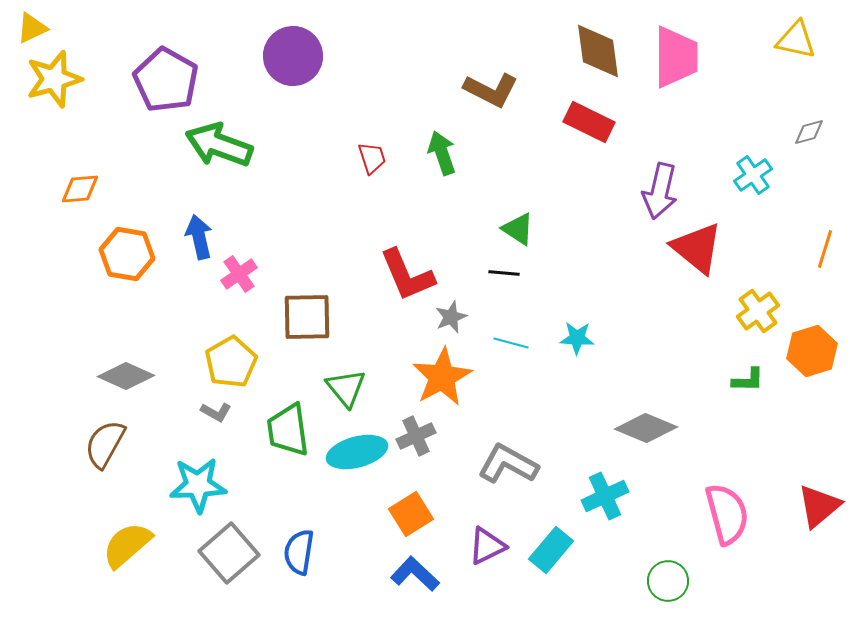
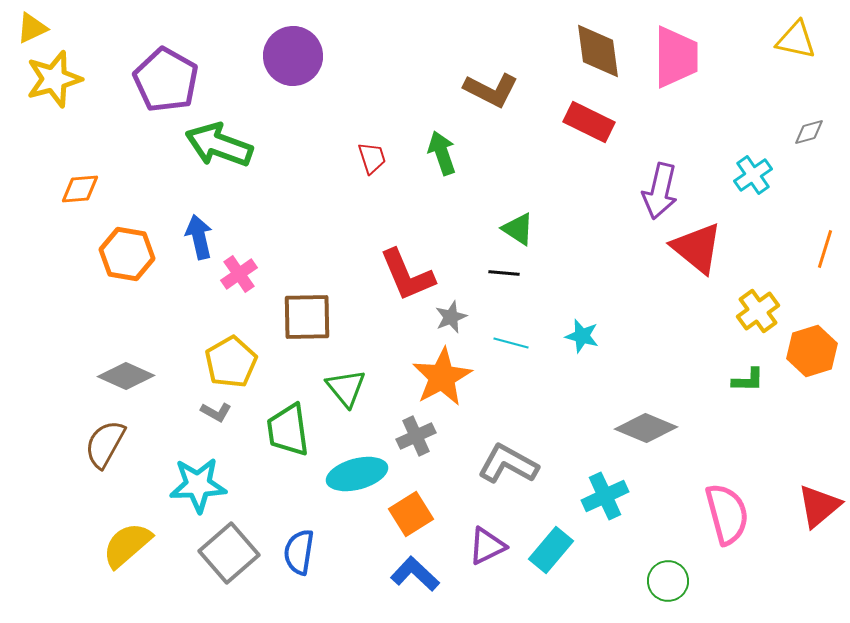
cyan star at (577, 338): moved 5 px right, 2 px up; rotated 12 degrees clockwise
cyan ellipse at (357, 452): moved 22 px down
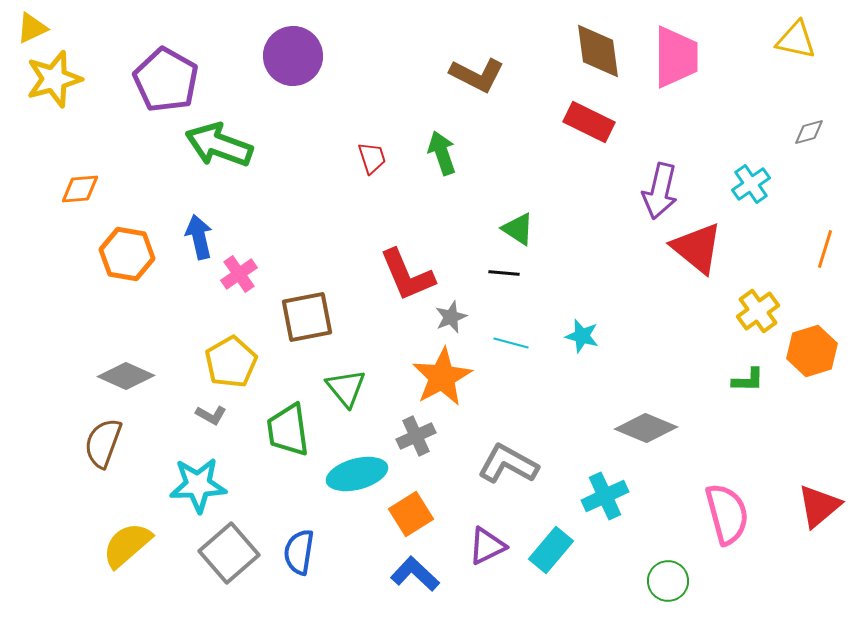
brown L-shape at (491, 90): moved 14 px left, 15 px up
cyan cross at (753, 175): moved 2 px left, 9 px down
brown square at (307, 317): rotated 10 degrees counterclockwise
gray L-shape at (216, 412): moved 5 px left, 3 px down
brown semicircle at (105, 444): moved 2 px left, 1 px up; rotated 9 degrees counterclockwise
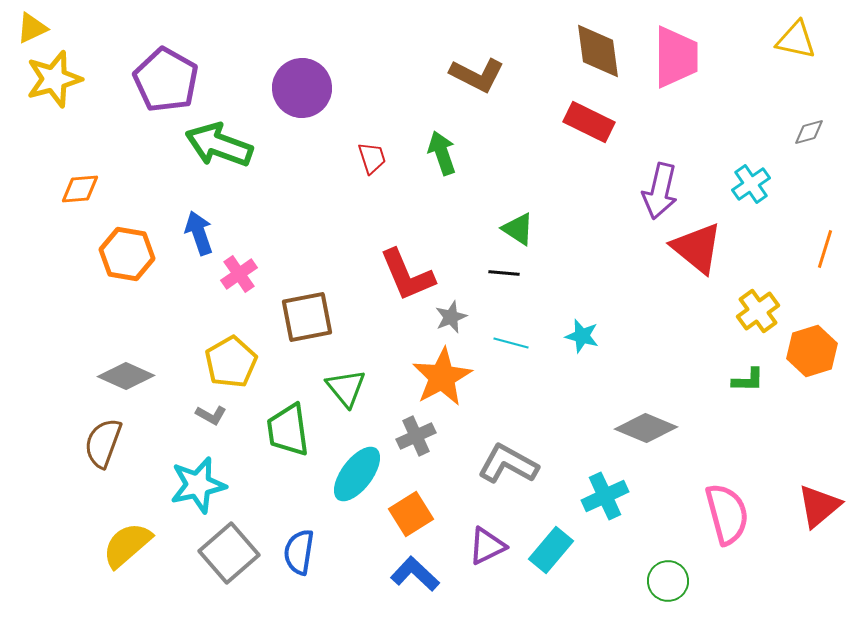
purple circle at (293, 56): moved 9 px right, 32 px down
blue arrow at (199, 237): moved 4 px up; rotated 6 degrees counterclockwise
cyan ellipse at (357, 474): rotated 38 degrees counterclockwise
cyan star at (198, 485): rotated 10 degrees counterclockwise
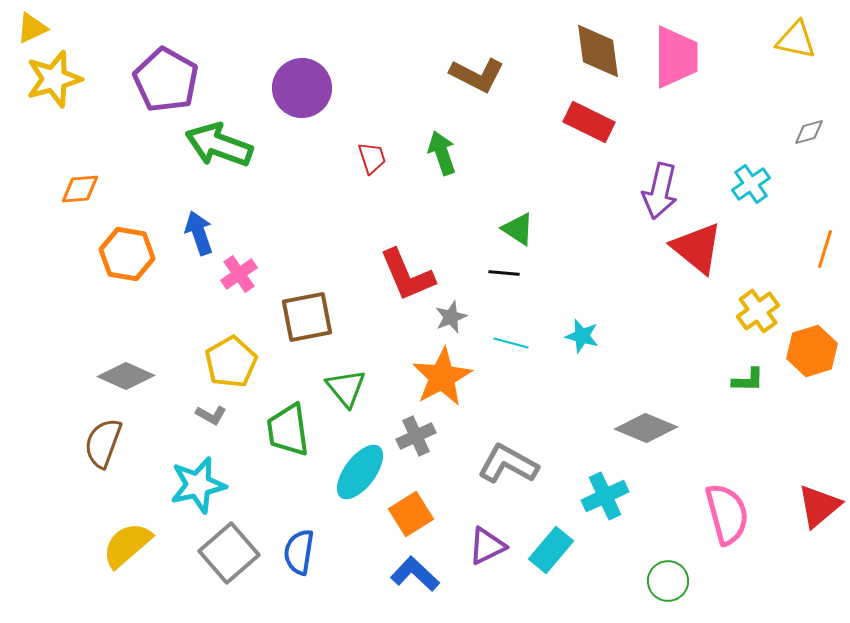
cyan ellipse at (357, 474): moved 3 px right, 2 px up
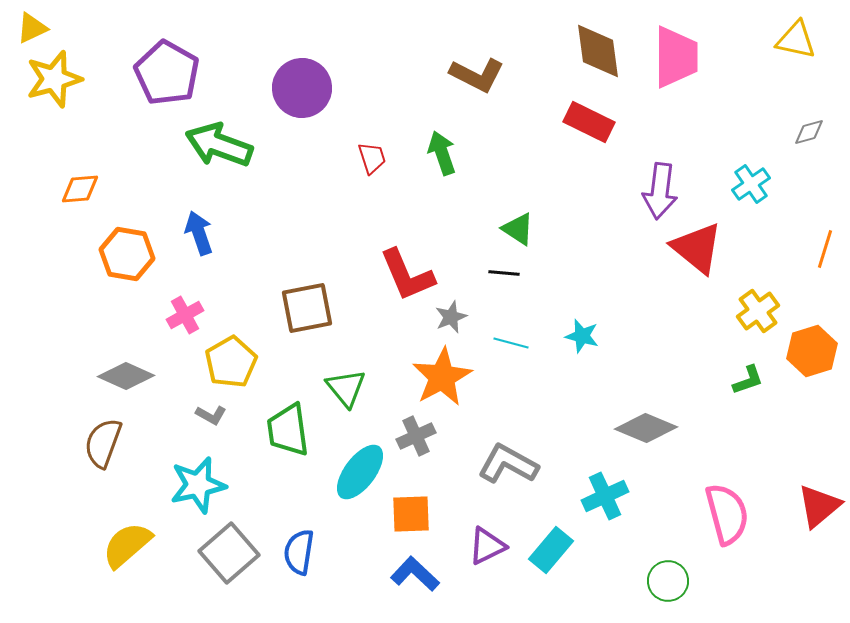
purple pentagon at (166, 80): moved 1 px right, 7 px up
purple arrow at (660, 191): rotated 6 degrees counterclockwise
pink cross at (239, 274): moved 54 px left, 41 px down; rotated 6 degrees clockwise
brown square at (307, 317): moved 9 px up
green L-shape at (748, 380): rotated 20 degrees counterclockwise
orange square at (411, 514): rotated 30 degrees clockwise
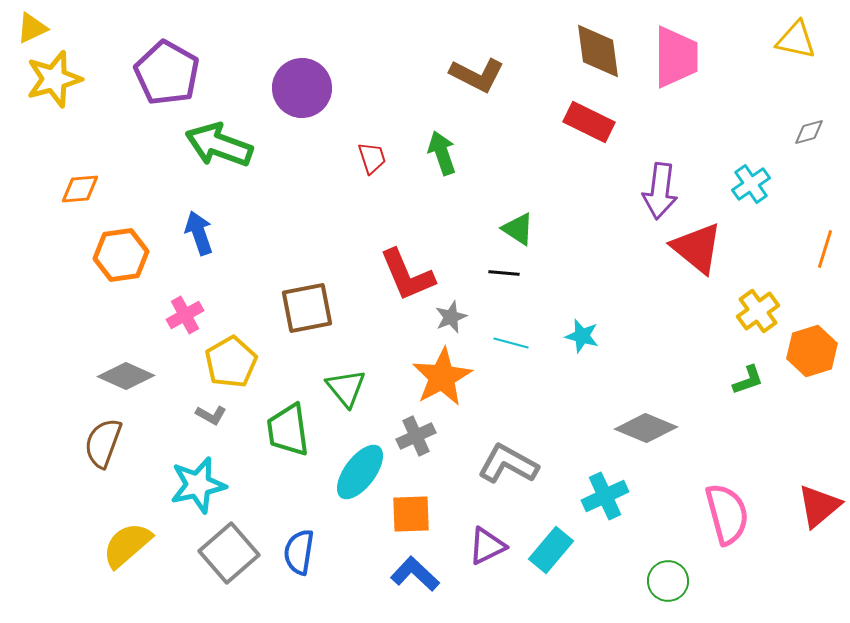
orange hexagon at (127, 254): moved 6 px left, 1 px down; rotated 18 degrees counterclockwise
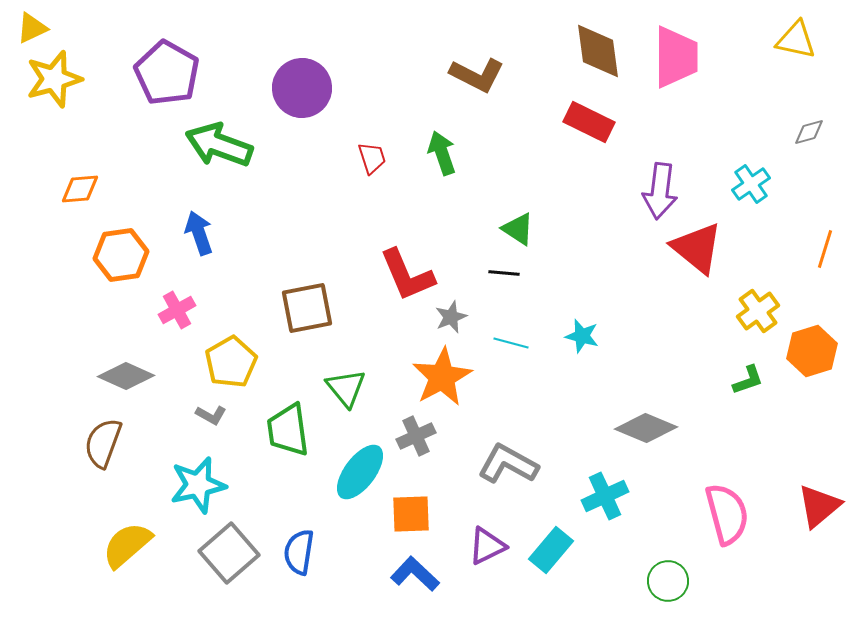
pink cross at (185, 315): moved 8 px left, 5 px up
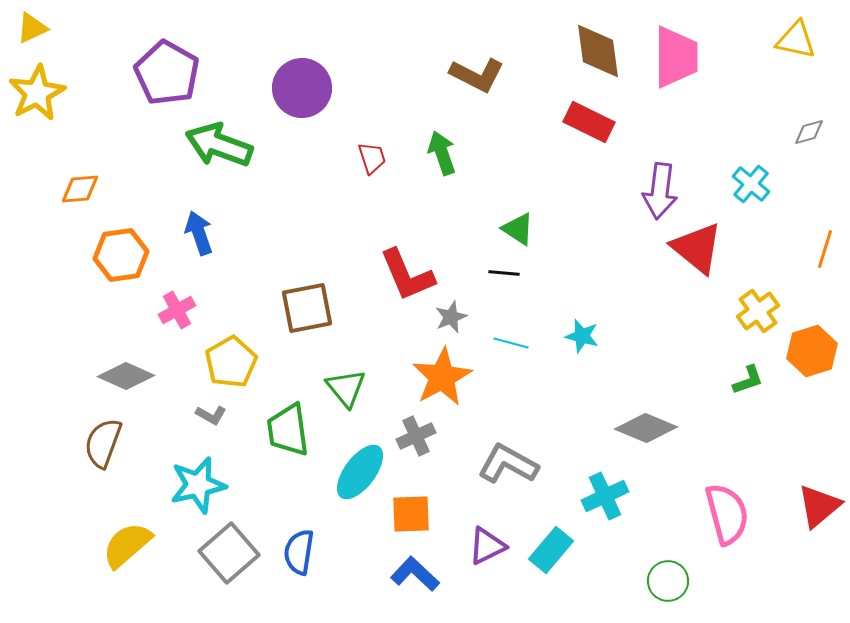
yellow star at (54, 79): moved 17 px left, 14 px down; rotated 12 degrees counterclockwise
cyan cross at (751, 184): rotated 15 degrees counterclockwise
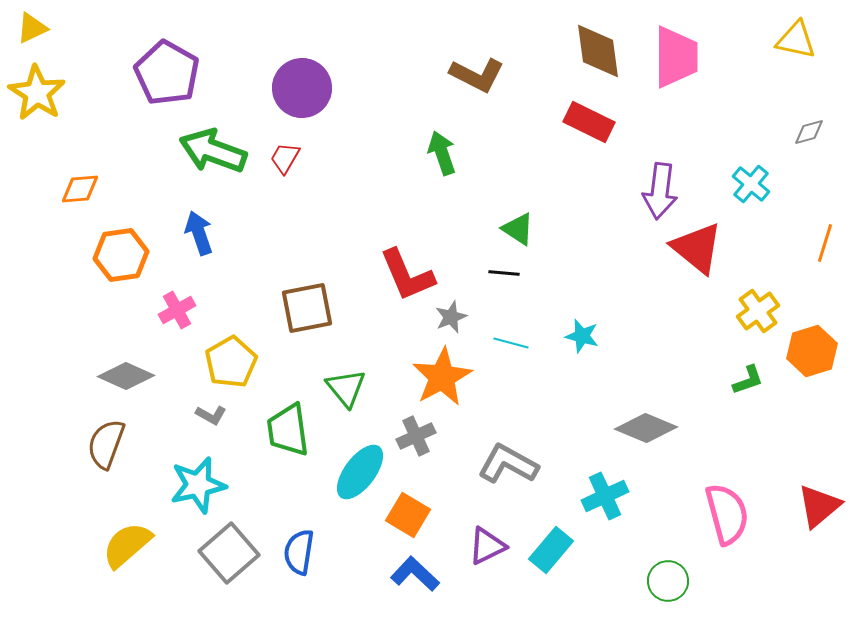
yellow star at (37, 93): rotated 12 degrees counterclockwise
green arrow at (219, 145): moved 6 px left, 6 px down
red trapezoid at (372, 158): moved 87 px left; rotated 132 degrees counterclockwise
orange line at (825, 249): moved 6 px up
brown semicircle at (103, 443): moved 3 px right, 1 px down
orange square at (411, 514): moved 3 px left, 1 px down; rotated 33 degrees clockwise
